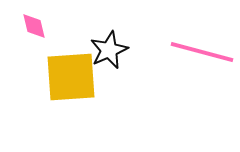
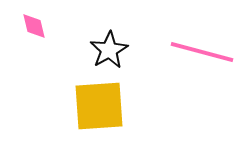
black star: rotated 6 degrees counterclockwise
yellow square: moved 28 px right, 29 px down
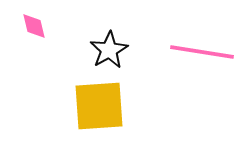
pink line: rotated 6 degrees counterclockwise
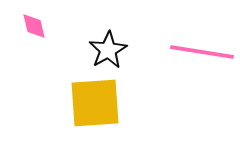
black star: moved 1 px left
yellow square: moved 4 px left, 3 px up
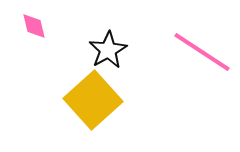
pink line: rotated 24 degrees clockwise
yellow square: moved 2 px left, 3 px up; rotated 38 degrees counterclockwise
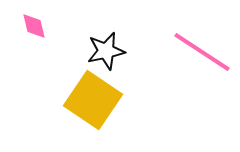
black star: moved 2 px left, 1 px down; rotated 18 degrees clockwise
yellow square: rotated 14 degrees counterclockwise
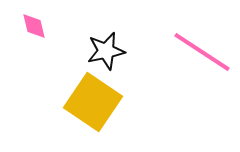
yellow square: moved 2 px down
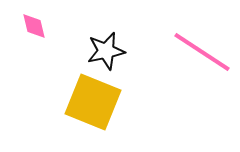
yellow square: rotated 12 degrees counterclockwise
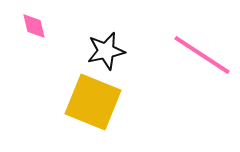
pink line: moved 3 px down
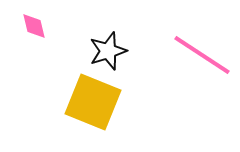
black star: moved 2 px right; rotated 6 degrees counterclockwise
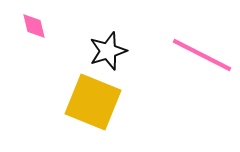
pink line: rotated 6 degrees counterclockwise
